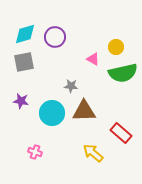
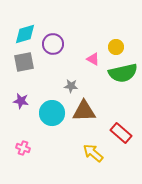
purple circle: moved 2 px left, 7 px down
pink cross: moved 12 px left, 4 px up
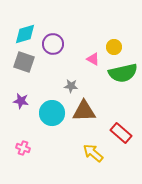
yellow circle: moved 2 px left
gray square: rotated 30 degrees clockwise
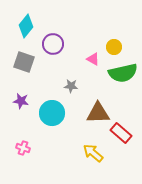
cyan diamond: moved 1 px right, 8 px up; rotated 35 degrees counterclockwise
brown triangle: moved 14 px right, 2 px down
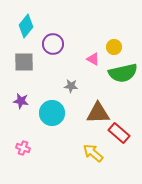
gray square: rotated 20 degrees counterclockwise
red rectangle: moved 2 px left
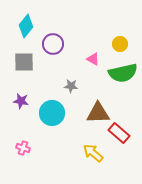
yellow circle: moved 6 px right, 3 px up
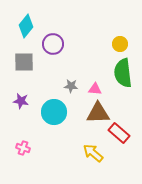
pink triangle: moved 2 px right, 30 px down; rotated 24 degrees counterclockwise
green semicircle: rotated 96 degrees clockwise
cyan circle: moved 2 px right, 1 px up
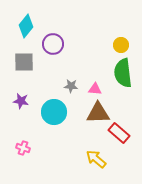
yellow circle: moved 1 px right, 1 px down
yellow arrow: moved 3 px right, 6 px down
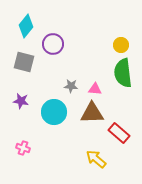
gray square: rotated 15 degrees clockwise
brown triangle: moved 6 px left
